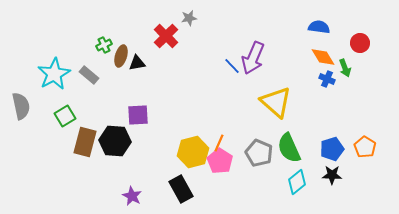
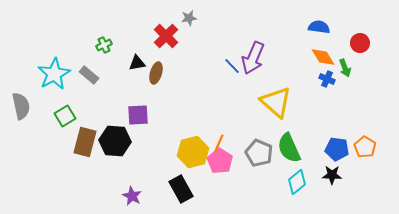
brown ellipse: moved 35 px right, 17 px down
blue pentagon: moved 5 px right; rotated 25 degrees clockwise
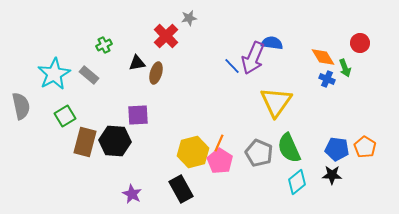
blue semicircle: moved 47 px left, 16 px down
yellow triangle: rotated 24 degrees clockwise
purple star: moved 2 px up
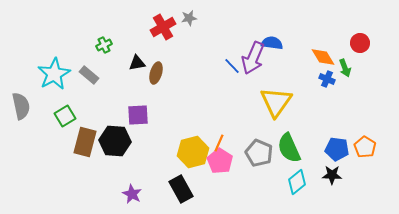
red cross: moved 3 px left, 9 px up; rotated 15 degrees clockwise
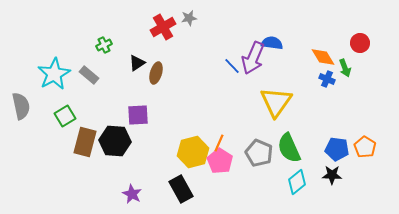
black triangle: rotated 24 degrees counterclockwise
